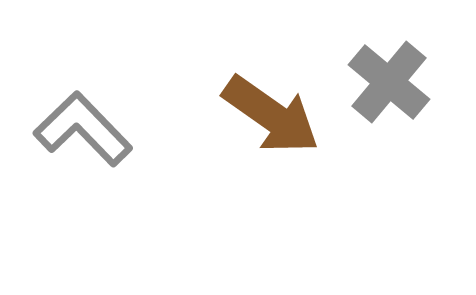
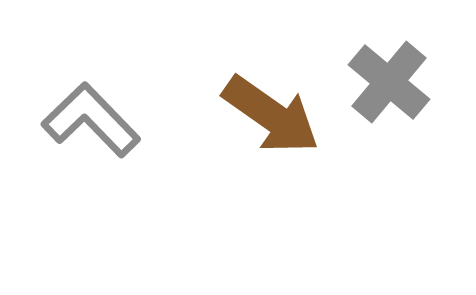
gray L-shape: moved 8 px right, 9 px up
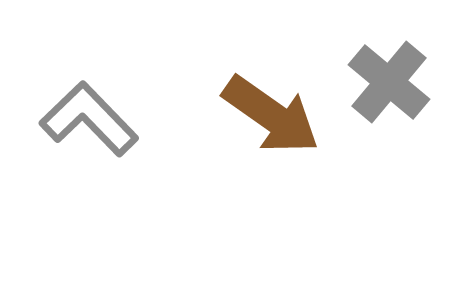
gray L-shape: moved 2 px left, 1 px up
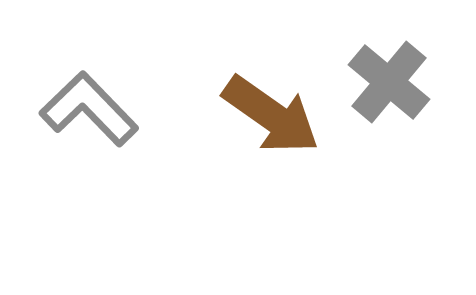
gray L-shape: moved 10 px up
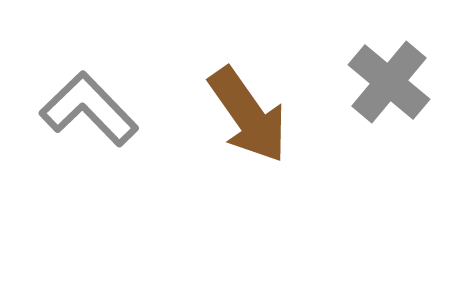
brown arrow: moved 23 px left; rotated 20 degrees clockwise
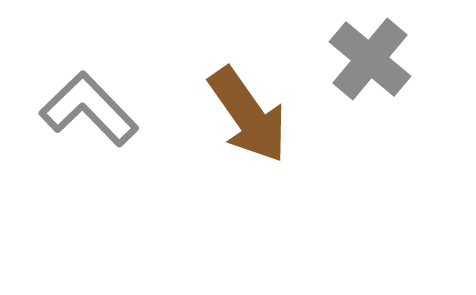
gray cross: moved 19 px left, 23 px up
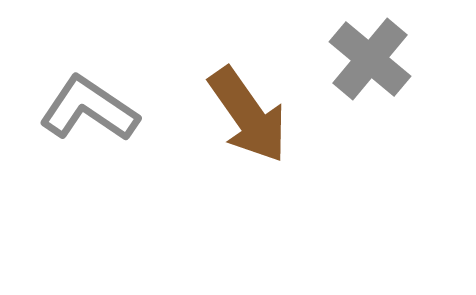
gray L-shape: rotated 12 degrees counterclockwise
